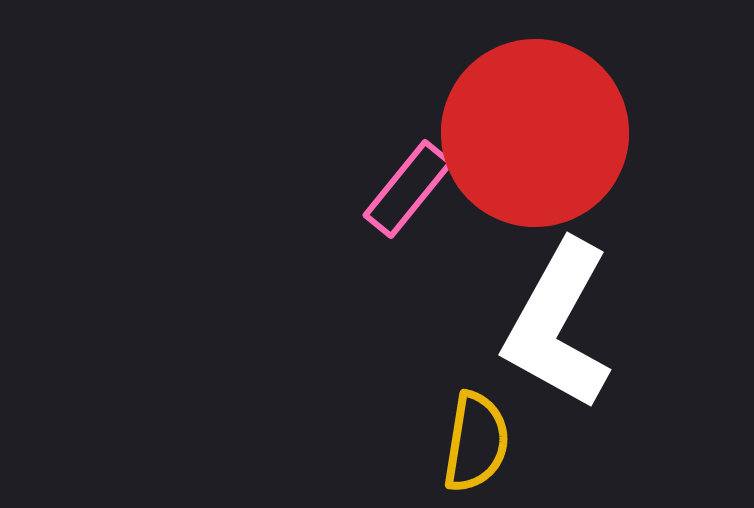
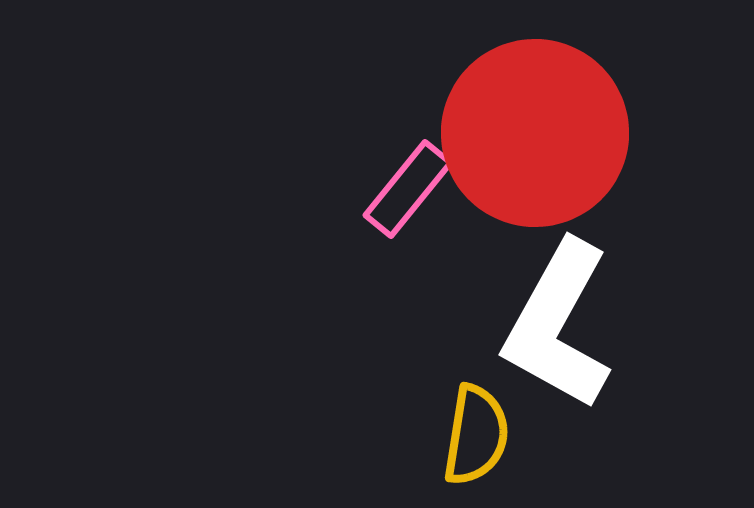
yellow semicircle: moved 7 px up
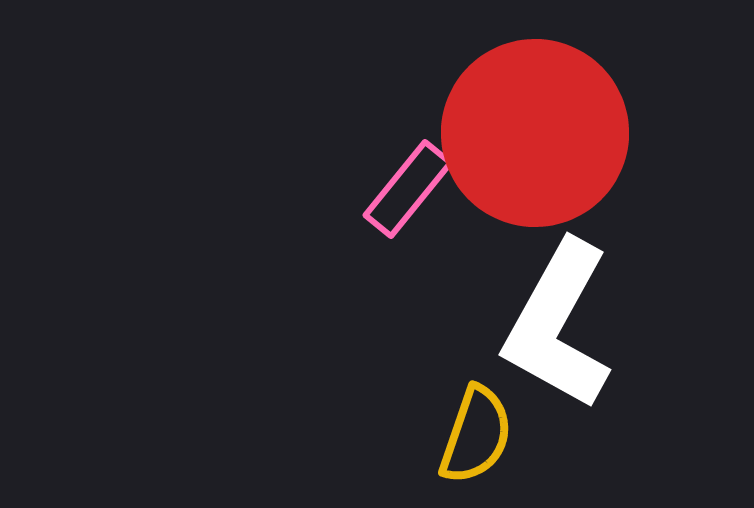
yellow semicircle: rotated 10 degrees clockwise
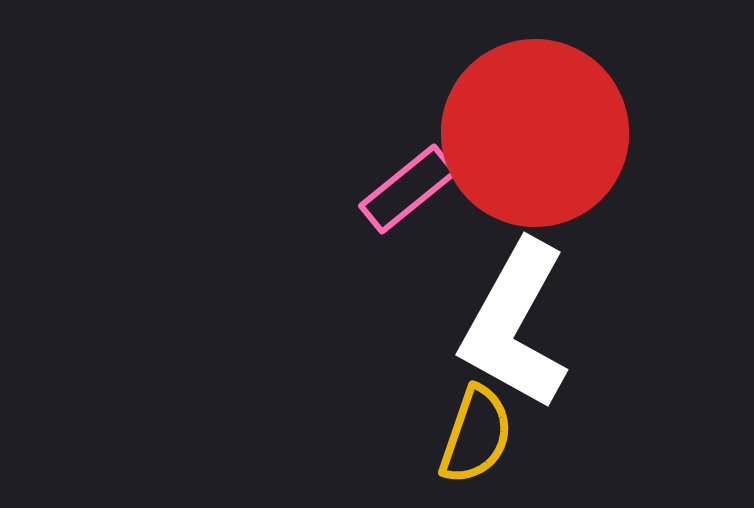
pink rectangle: rotated 12 degrees clockwise
white L-shape: moved 43 px left
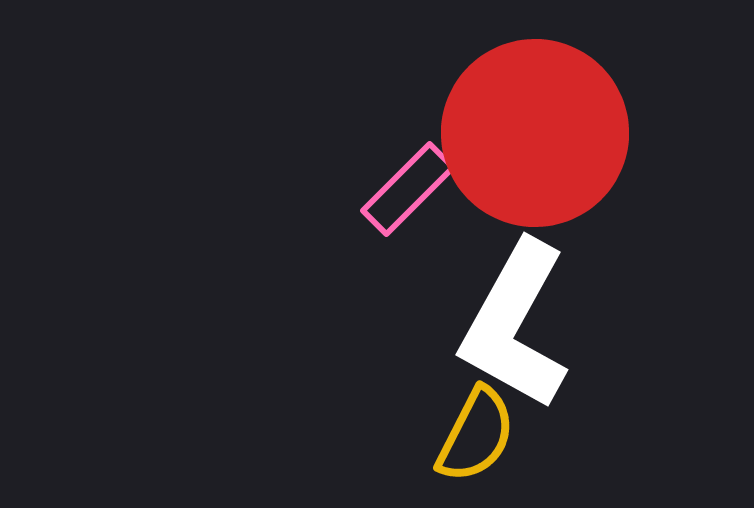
pink rectangle: rotated 6 degrees counterclockwise
yellow semicircle: rotated 8 degrees clockwise
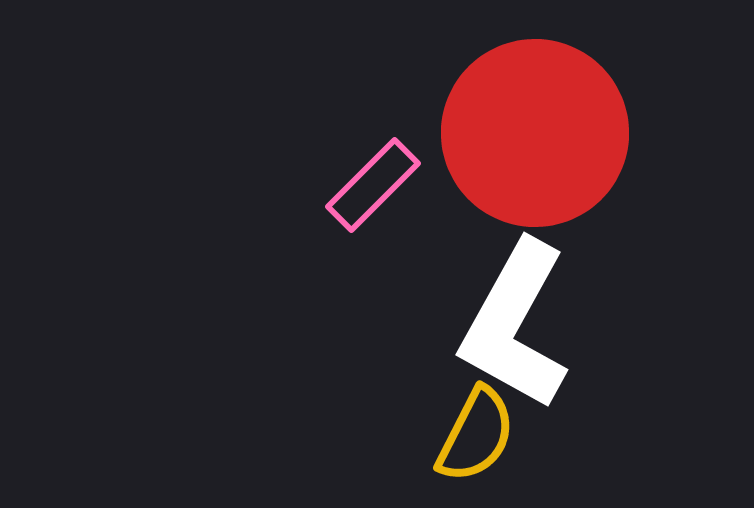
pink rectangle: moved 35 px left, 4 px up
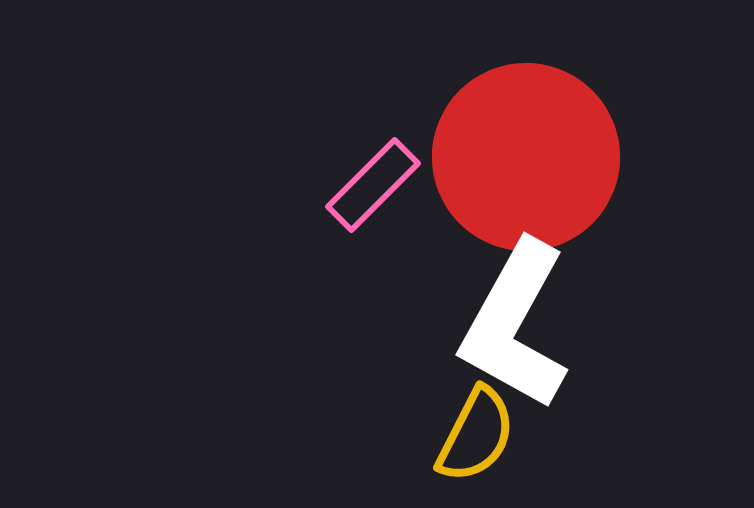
red circle: moved 9 px left, 24 px down
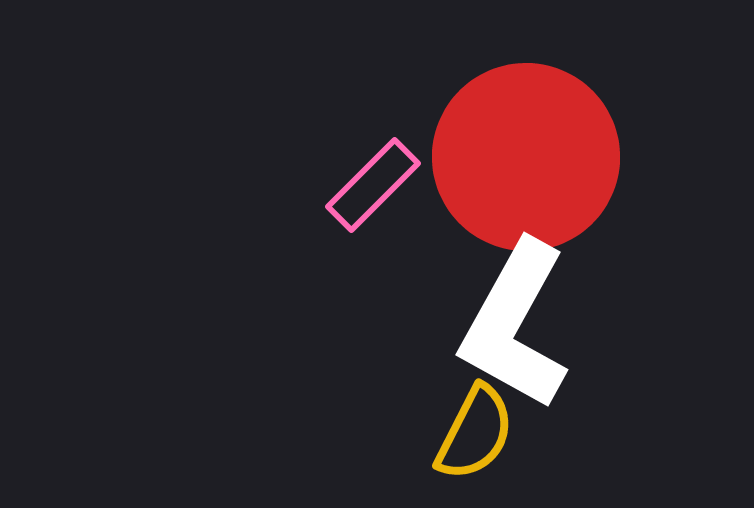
yellow semicircle: moved 1 px left, 2 px up
